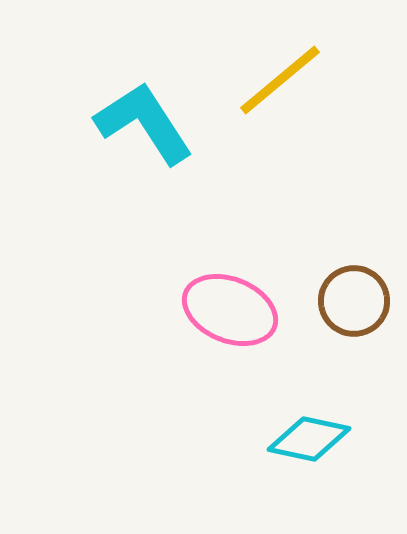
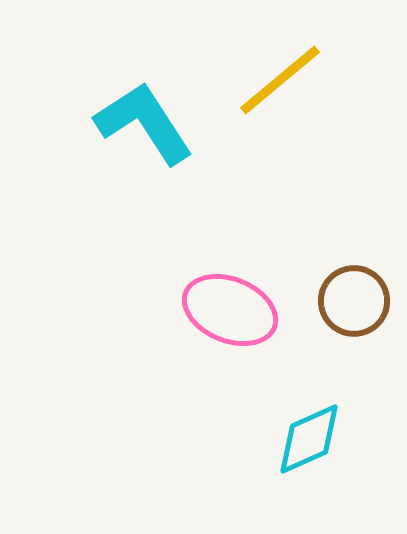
cyan diamond: rotated 36 degrees counterclockwise
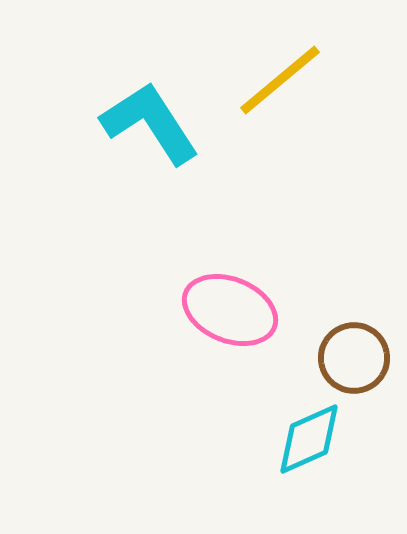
cyan L-shape: moved 6 px right
brown circle: moved 57 px down
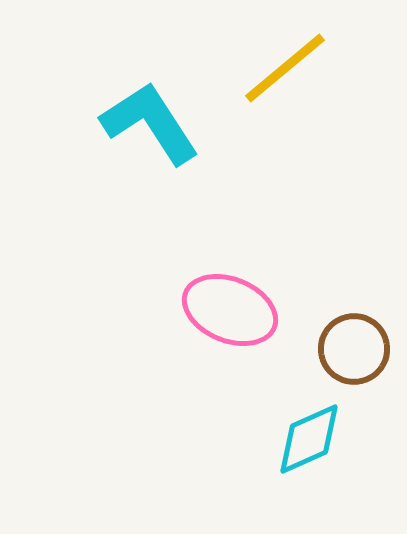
yellow line: moved 5 px right, 12 px up
brown circle: moved 9 px up
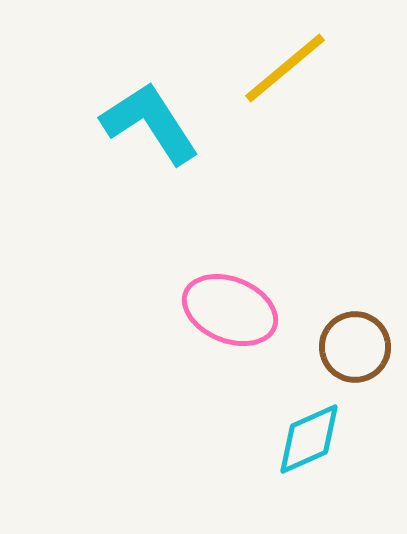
brown circle: moved 1 px right, 2 px up
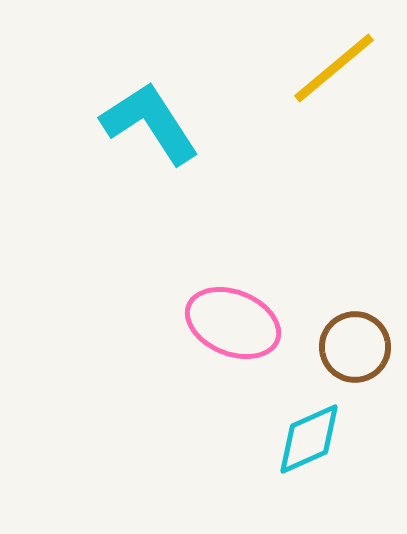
yellow line: moved 49 px right
pink ellipse: moved 3 px right, 13 px down
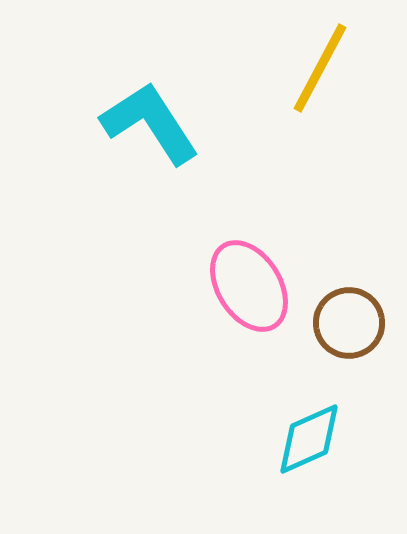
yellow line: moved 14 px left; rotated 22 degrees counterclockwise
pink ellipse: moved 16 px right, 37 px up; rotated 36 degrees clockwise
brown circle: moved 6 px left, 24 px up
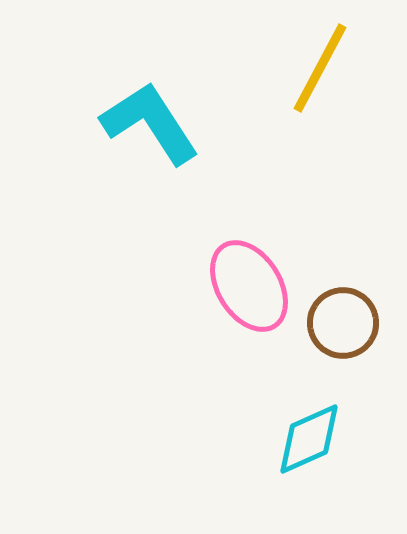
brown circle: moved 6 px left
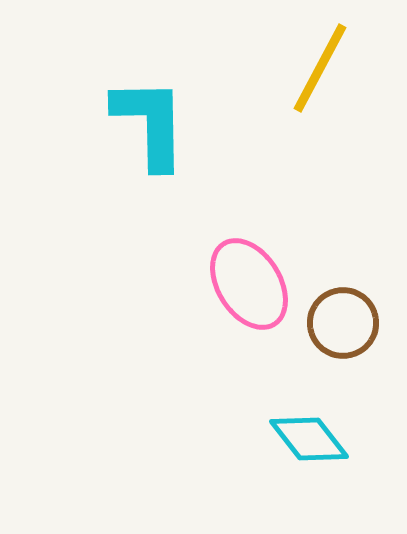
cyan L-shape: rotated 32 degrees clockwise
pink ellipse: moved 2 px up
cyan diamond: rotated 76 degrees clockwise
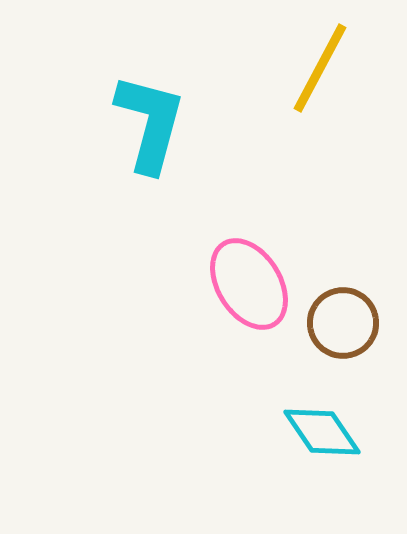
cyan L-shape: rotated 16 degrees clockwise
cyan diamond: moved 13 px right, 7 px up; rotated 4 degrees clockwise
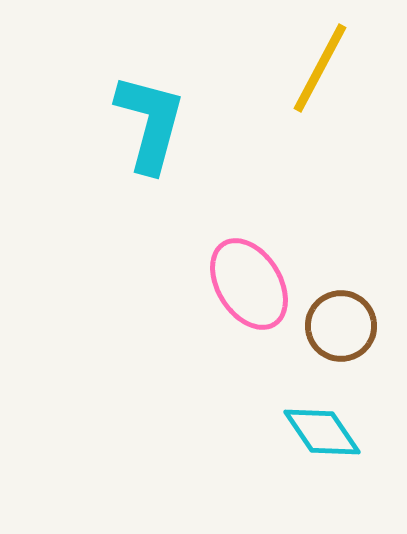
brown circle: moved 2 px left, 3 px down
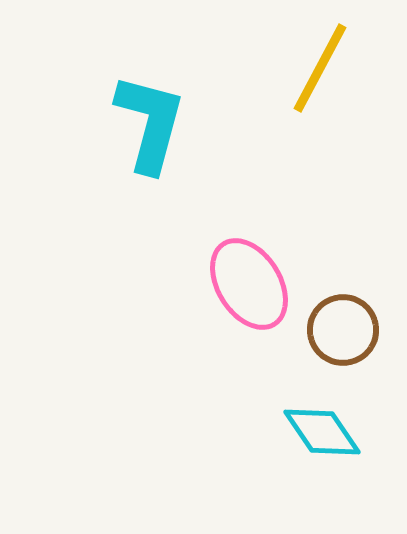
brown circle: moved 2 px right, 4 px down
